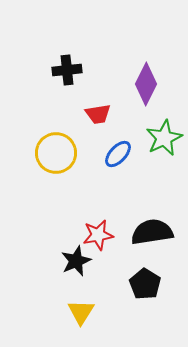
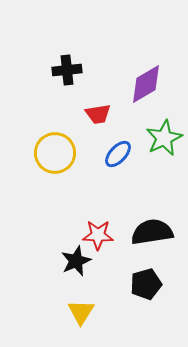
purple diamond: rotated 33 degrees clockwise
yellow circle: moved 1 px left
red star: rotated 12 degrees clockwise
black pentagon: moved 1 px right; rotated 24 degrees clockwise
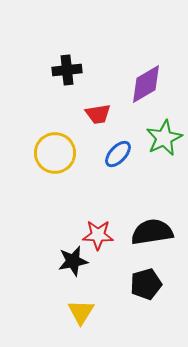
black star: moved 3 px left; rotated 12 degrees clockwise
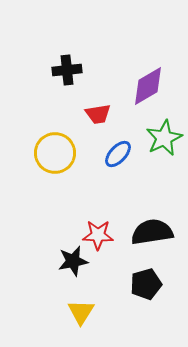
purple diamond: moved 2 px right, 2 px down
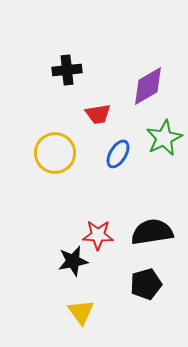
blue ellipse: rotated 12 degrees counterclockwise
yellow triangle: rotated 8 degrees counterclockwise
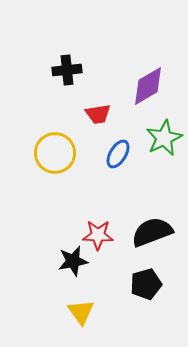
black semicircle: rotated 12 degrees counterclockwise
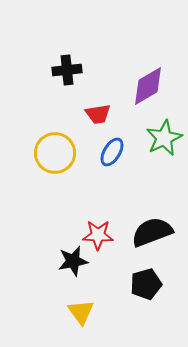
blue ellipse: moved 6 px left, 2 px up
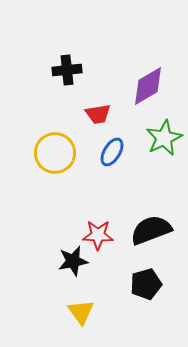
black semicircle: moved 1 px left, 2 px up
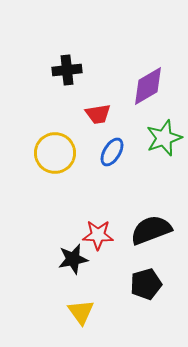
green star: rotated 6 degrees clockwise
black star: moved 2 px up
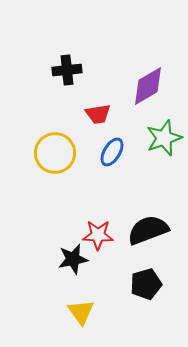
black semicircle: moved 3 px left
